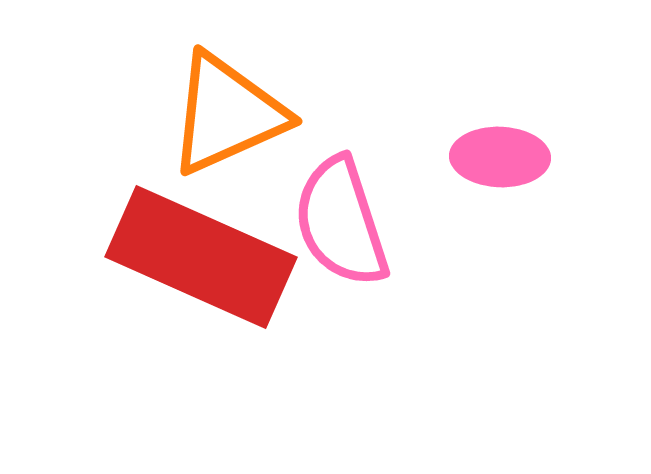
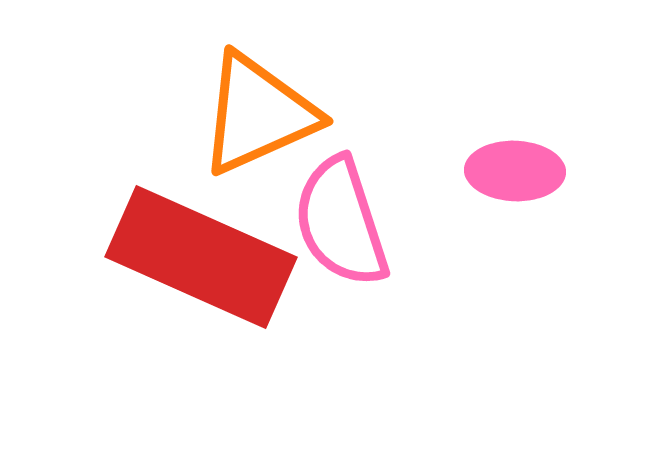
orange triangle: moved 31 px right
pink ellipse: moved 15 px right, 14 px down
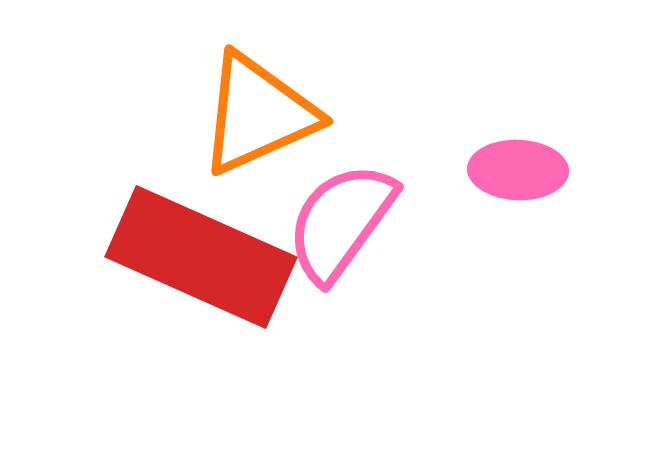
pink ellipse: moved 3 px right, 1 px up
pink semicircle: rotated 54 degrees clockwise
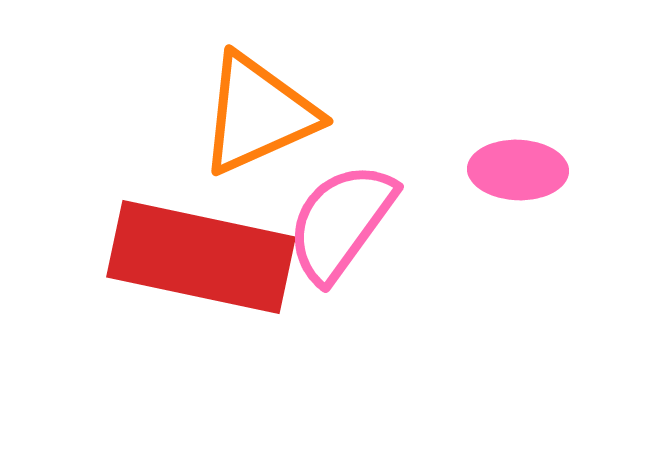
red rectangle: rotated 12 degrees counterclockwise
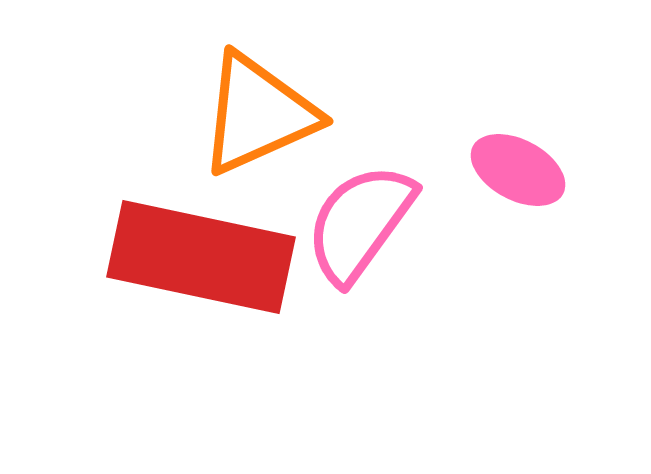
pink ellipse: rotated 26 degrees clockwise
pink semicircle: moved 19 px right, 1 px down
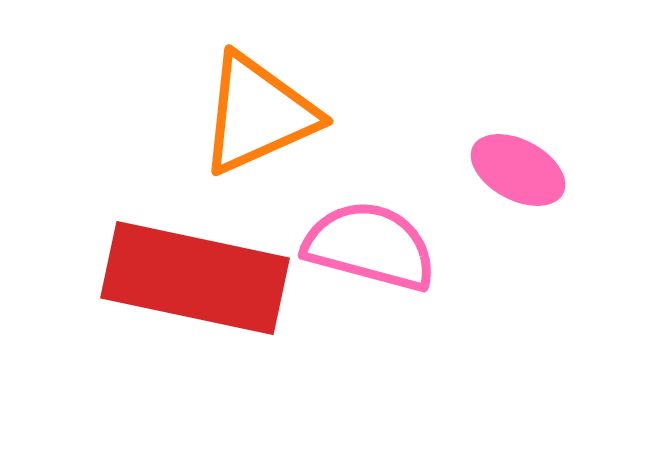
pink semicircle: moved 10 px right, 23 px down; rotated 69 degrees clockwise
red rectangle: moved 6 px left, 21 px down
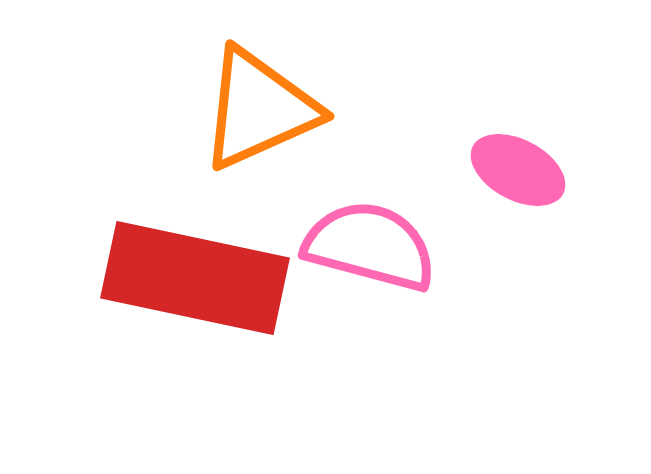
orange triangle: moved 1 px right, 5 px up
